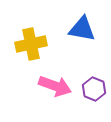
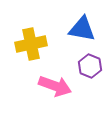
purple hexagon: moved 4 px left, 23 px up
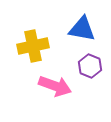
yellow cross: moved 2 px right, 2 px down
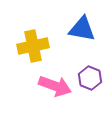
purple hexagon: moved 12 px down
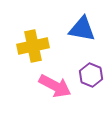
purple hexagon: moved 1 px right, 3 px up
pink arrow: rotated 8 degrees clockwise
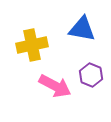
yellow cross: moved 1 px left, 1 px up
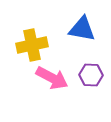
purple hexagon: rotated 20 degrees counterclockwise
pink arrow: moved 3 px left, 8 px up
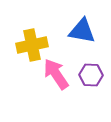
blue triangle: moved 2 px down
pink arrow: moved 4 px right, 4 px up; rotated 152 degrees counterclockwise
